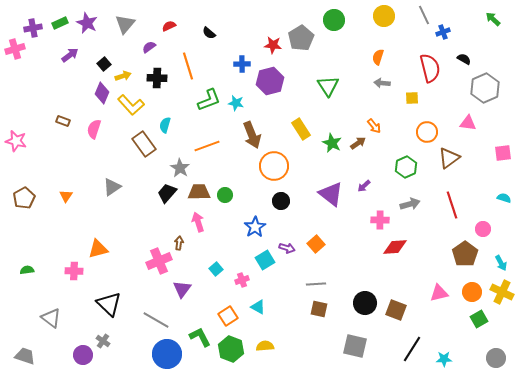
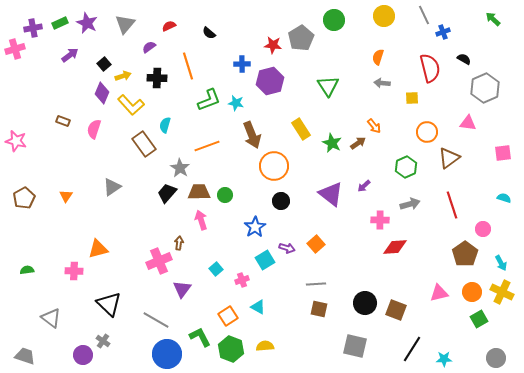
pink arrow at (198, 222): moved 3 px right, 2 px up
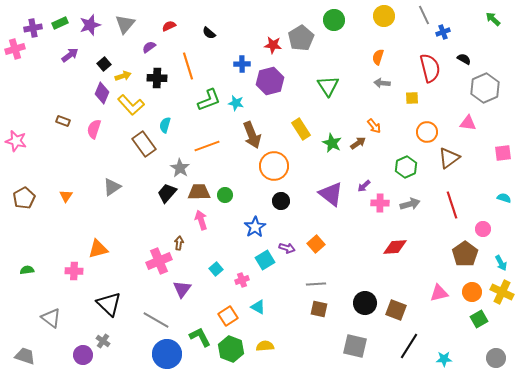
purple star at (87, 23): moved 3 px right, 2 px down; rotated 30 degrees clockwise
pink cross at (380, 220): moved 17 px up
black line at (412, 349): moved 3 px left, 3 px up
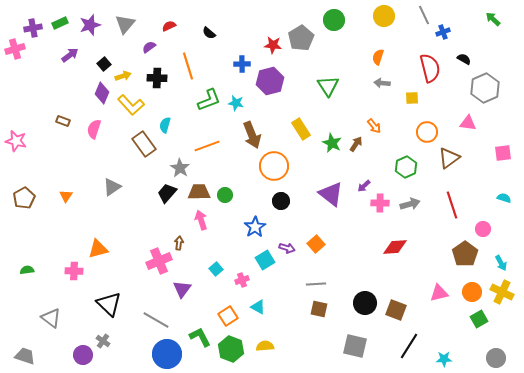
brown arrow at (358, 143): moved 2 px left, 1 px down; rotated 21 degrees counterclockwise
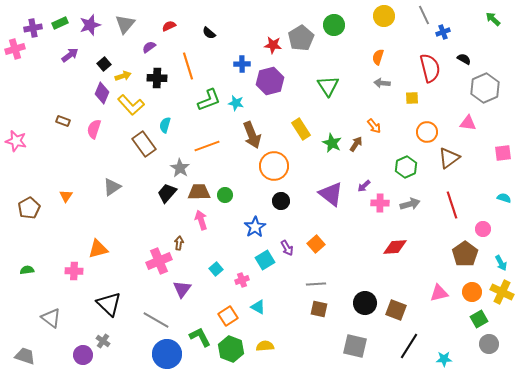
green circle at (334, 20): moved 5 px down
brown pentagon at (24, 198): moved 5 px right, 10 px down
purple arrow at (287, 248): rotated 42 degrees clockwise
gray circle at (496, 358): moved 7 px left, 14 px up
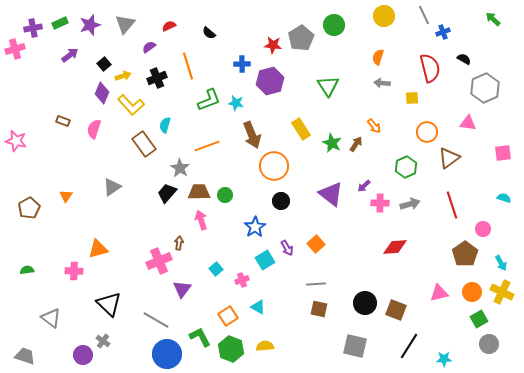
black cross at (157, 78): rotated 24 degrees counterclockwise
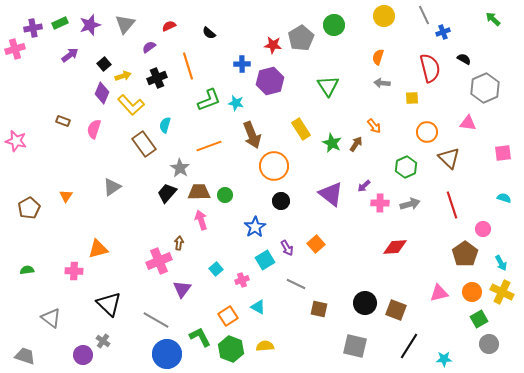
orange line at (207, 146): moved 2 px right
brown triangle at (449, 158): rotated 40 degrees counterclockwise
gray line at (316, 284): moved 20 px left; rotated 30 degrees clockwise
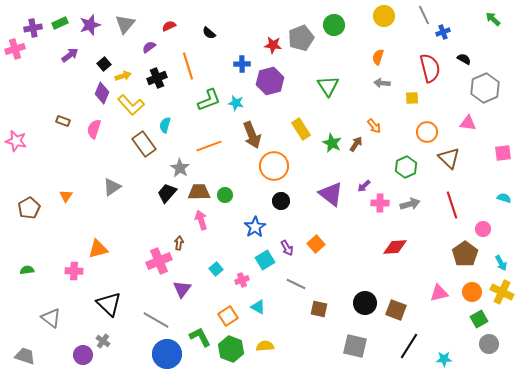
gray pentagon at (301, 38): rotated 10 degrees clockwise
